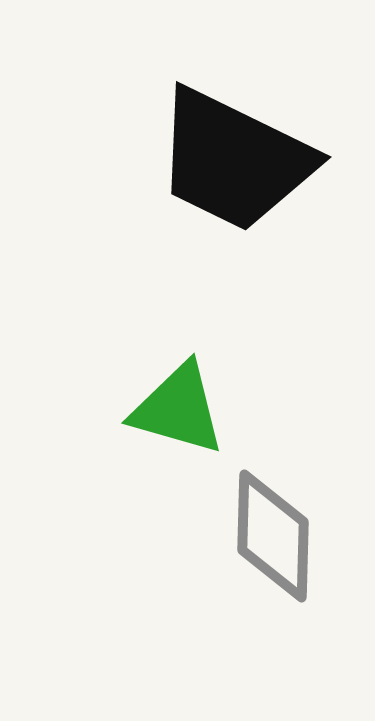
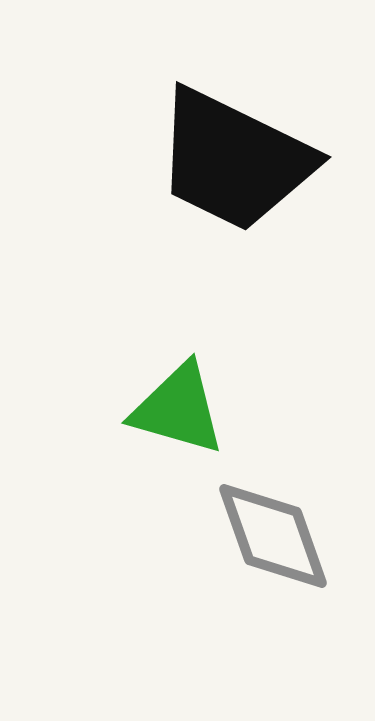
gray diamond: rotated 21 degrees counterclockwise
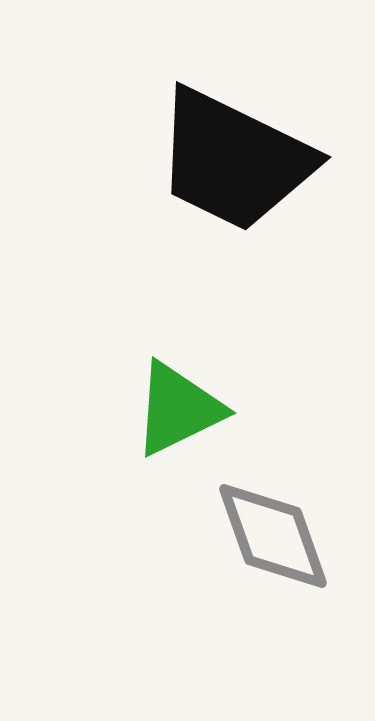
green triangle: rotated 42 degrees counterclockwise
